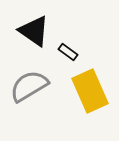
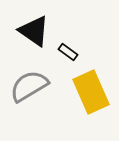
yellow rectangle: moved 1 px right, 1 px down
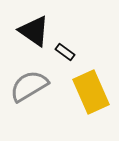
black rectangle: moved 3 px left
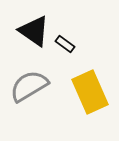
black rectangle: moved 8 px up
yellow rectangle: moved 1 px left
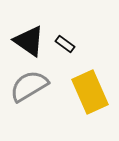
black triangle: moved 5 px left, 10 px down
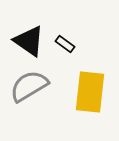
yellow rectangle: rotated 30 degrees clockwise
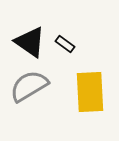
black triangle: moved 1 px right, 1 px down
yellow rectangle: rotated 9 degrees counterclockwise
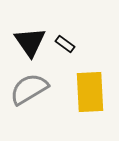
black triangle: rotated 20 degrees clockwise
gray semicircle: moved 3 px down
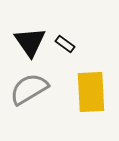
yellow rectangle: moved 1 px right
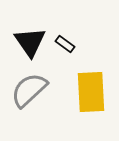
gray semicircle: moved 1 px down; rotated 12 degrees counterclockwise
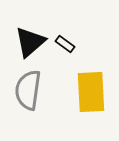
black triangle: rotated 24 degrees clockwise
gray semicircle: moved 1 px left; rotated 39 degrees counterclockwise
